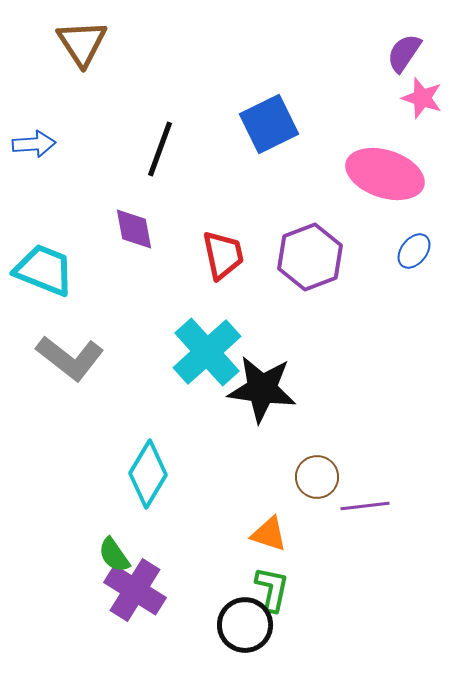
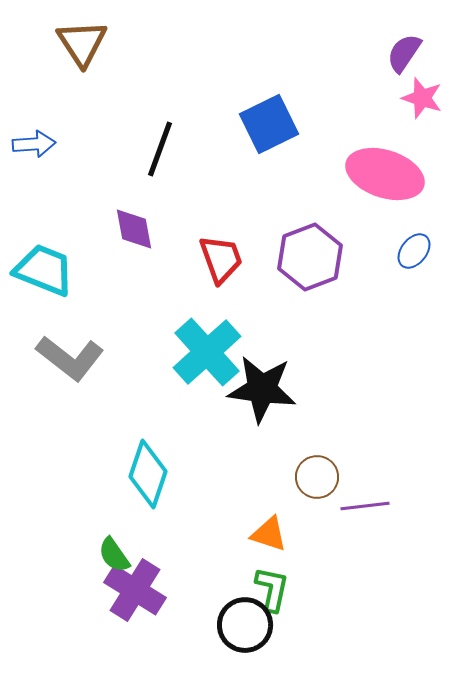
red trapezoid: moved 2 px left, 4 px down; rotated 8 degrees counterclockwise
cyan diamond: rotated 12 degrees counterclockwise
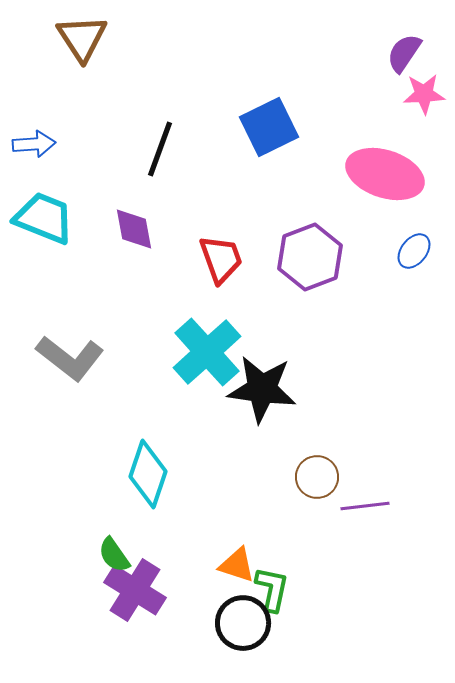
brown triangle: moved 5 px up
pink star: moved 2 px right, 4 px up; rotated 21 degrees counterclockwise
blue square: moved 3 px down
cyan trapezoid: moved 52 px up
orange triangle: moved 32 px left, 31 px down
black circle: moved 2 px left, 2 px up
